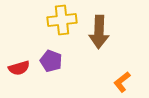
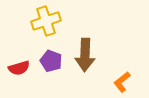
yellow cross: moved 16 px left, 1 px down; rotated 12 degrees counterclockwise
brown arrow: moved 14 px left, 23 px down
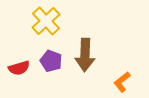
yellow cross: rotated 24 degrees counterclockwise
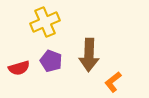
yellow cross: moved 1 px left, 1 px down; rotated 20 degrees clockwise
brown arrow: moved 4 px right
orange L-shape: moved 9 px left
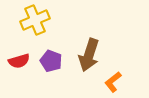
yellow cross: moved 10 px left, 2 px up
brown arrow: rotated 16 degrees clockwise
red semicircle: moved 7 px up
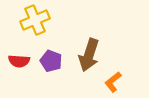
red semicircle: rotated 20 degrees clockwise
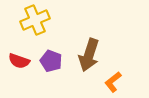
red semicircle: rotated 15 degrees clockwise
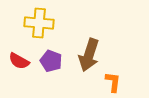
yellow cross: moved 4 px right, 3 px down; rotated 28 degrees clockwise
red semicircle: rotated 10 degrees clockwise
orange L-shape: rotated 135 degrees clockwise
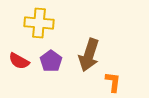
purple pentagon: rotated 15 degrees clockwise
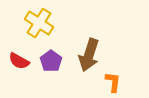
yellow cross: rotated 28 degrees clockwise
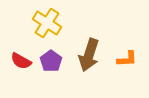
yellow cross: moved 8 px right
red semicircle: moved 2 px right
orange L-shape: moved 14 px right, 23 px up; rotated 80 degrees clockwise
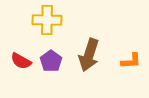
yellow cross: moved 3 px up; rotated 32 degrees counterclockwise
orange L-shape: moved 4 px right, 2 px down
